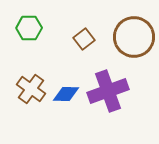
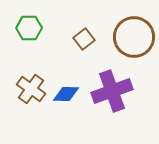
purple cross: moved 4 px right
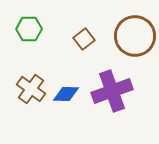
green hexagon: moved 1 px down
brown circle: moved 1 px right, 1 px up
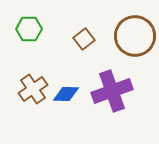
brown cross: moved 2 px right; rotated 20 degrees clockwise
